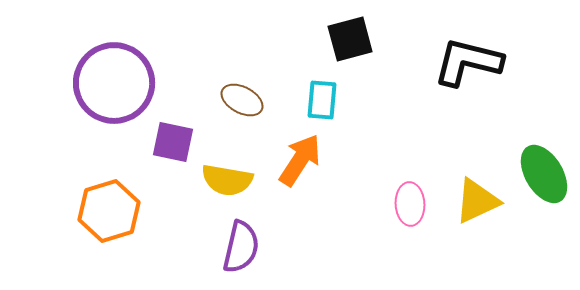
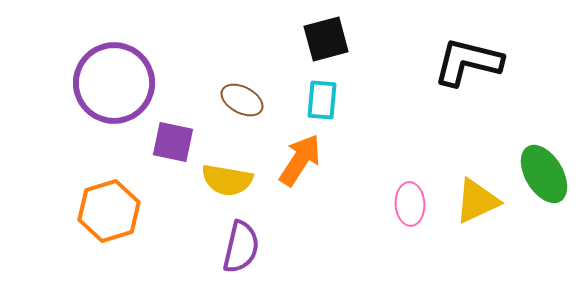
black square: moved 24 px left
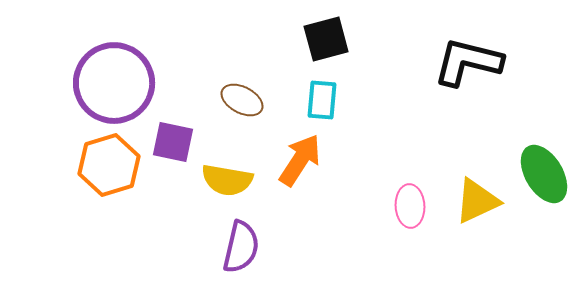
pink ellipse: moved 2 px down
orange hexagon: moved 46 px up
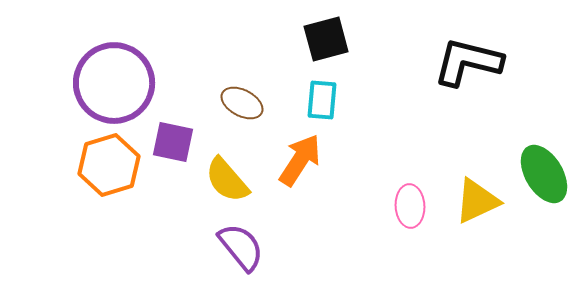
brown ellipse: moved 3 px down
yellow semicircle: rotated 39 degrees clockwise
purple semicircle: rotated 52 degrees counterclockwise
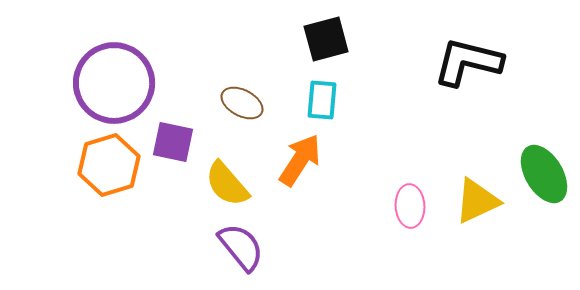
yellow semicircle: moved 4 px down
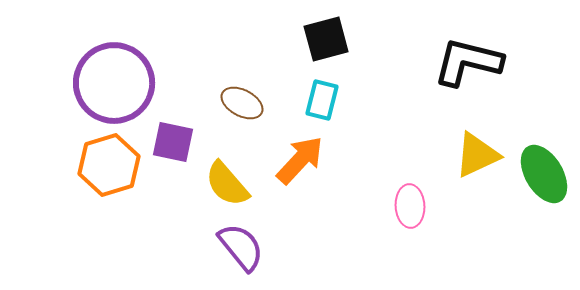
cyan rectangle: rotated 9 degrees clockwise
orange arrow: rotated 10 degrees clockwise
yellow triangle: moved 46 px up
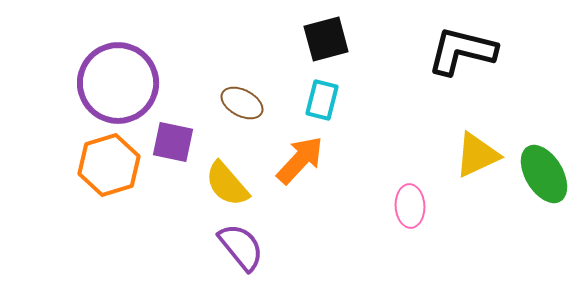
black L-shape: moved 6 px left, 11 px up
purple circle: moved 4 px right
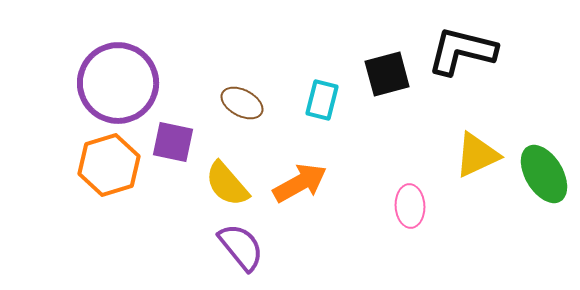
black square: moved 61 px right, 35 px down
orange arrow: moved 23 px down; rotated 18 degrees clockwise
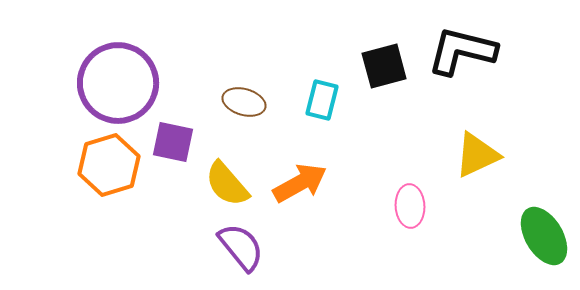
black square: moved 3 px left, 8 px up
brown ellipse: moved 2 px right, 1 px up; rotated 12 degrees counterclockwise
green ellipse: moved 62 px down
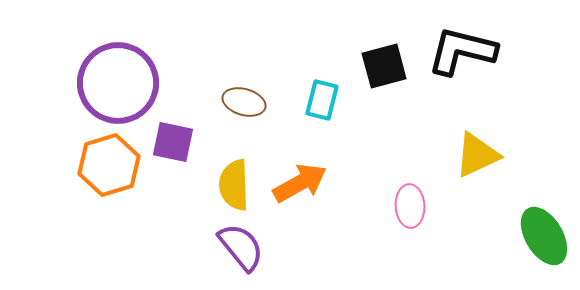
yellow semicircle: moved 7 px right, 1 px down; rotated 39 degrees clockwise
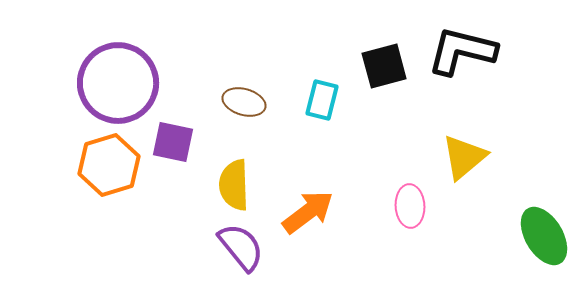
yellow triangle: moved 13 px left, 2 px down; rotated 15 degrees counterclockwise
orange arrow: moved 8 px right, 29 px down; rotated 8 degrees counterclockwise
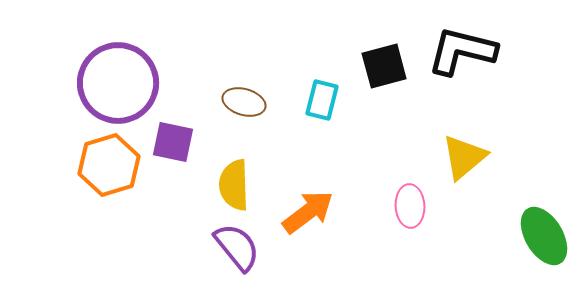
purple semicircle: moved 4 px left
